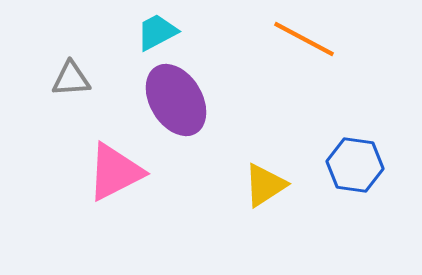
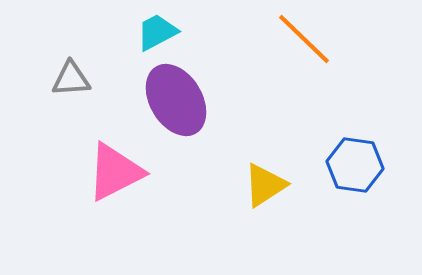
orange line: rotated 16 degrees clockwise
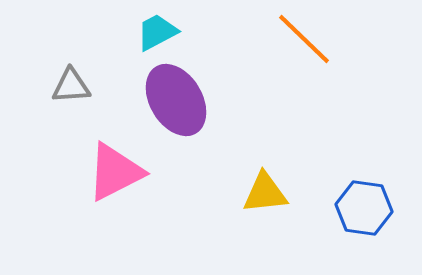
gray triangle: moved 7 px down
blue hexagon: moved 9 px right, 43 px down
yellow triangle: moved 8 px down; rotated 27 degrees clockwise
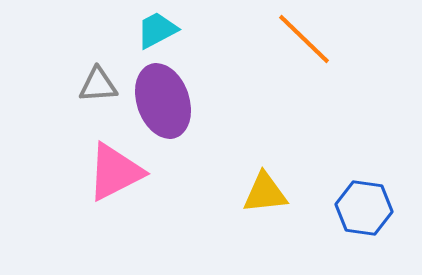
cyan trapezoid: moved 2 px up
gray triangle: moved 27 px right, 1 px up
purple ellipse: moved 13 px left, 1 px down; rotated 12 degrees clockwise
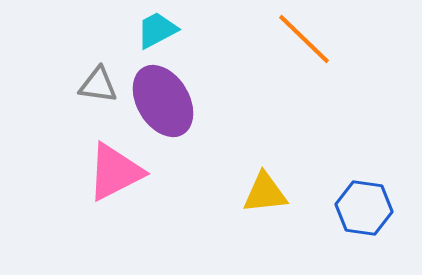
gray triangle: rotated 12 degrees clockwise
purple ellipse: rotated 12 degrees counterclockwise
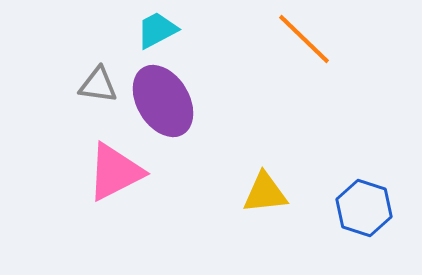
blue hexagon: rotated 10 degrees clockwise
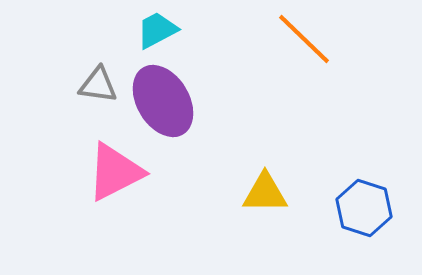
yellow triangle: rotated 6 degrees clockwise
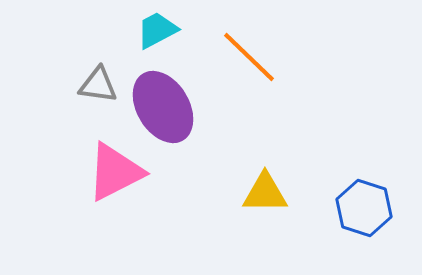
orange line: moved 55 px left, 18 px down
purple ellipse: moved 6 px down
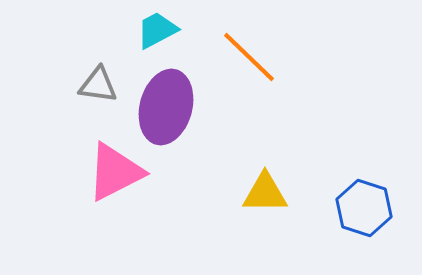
purple ellipse: moved 3 px right; rotated 46 degrees clockwise
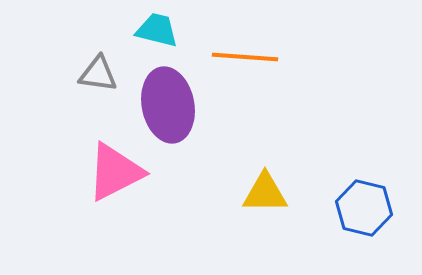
cyan trapezoid: rotated 42 degrees clockwise
orange line: moved 4 px left; rotated 40 degrees counterclockwise
gray triangle: moved 11 px up
purple ellipse: moved 2 px right, 2 px up; rotated 26 degrees counterclockwise
blue hexagon: rotated 4 degrees counterclockwise
